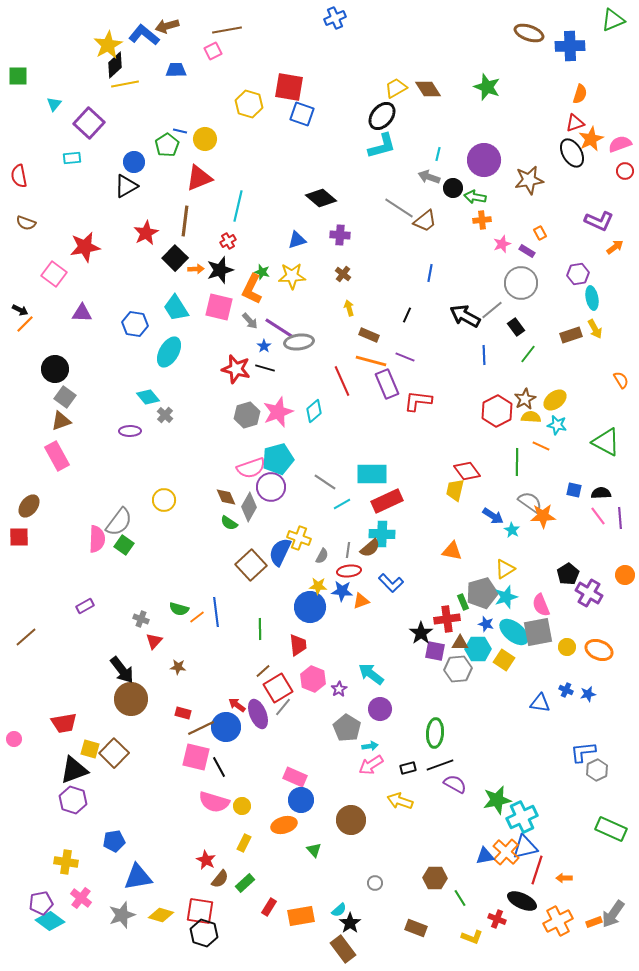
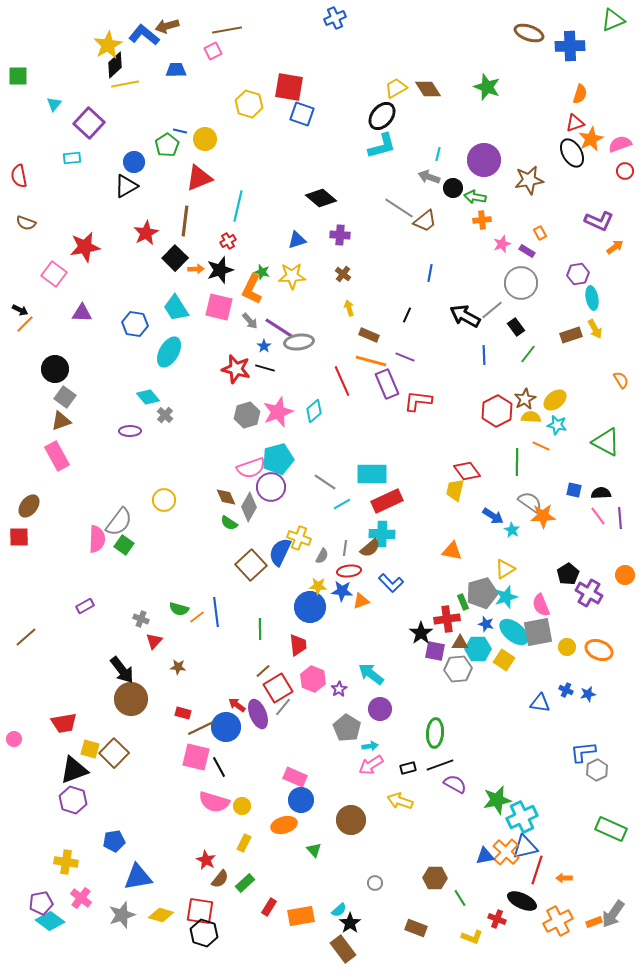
gray line at (348, 550): moved 3 px left, 2 px up
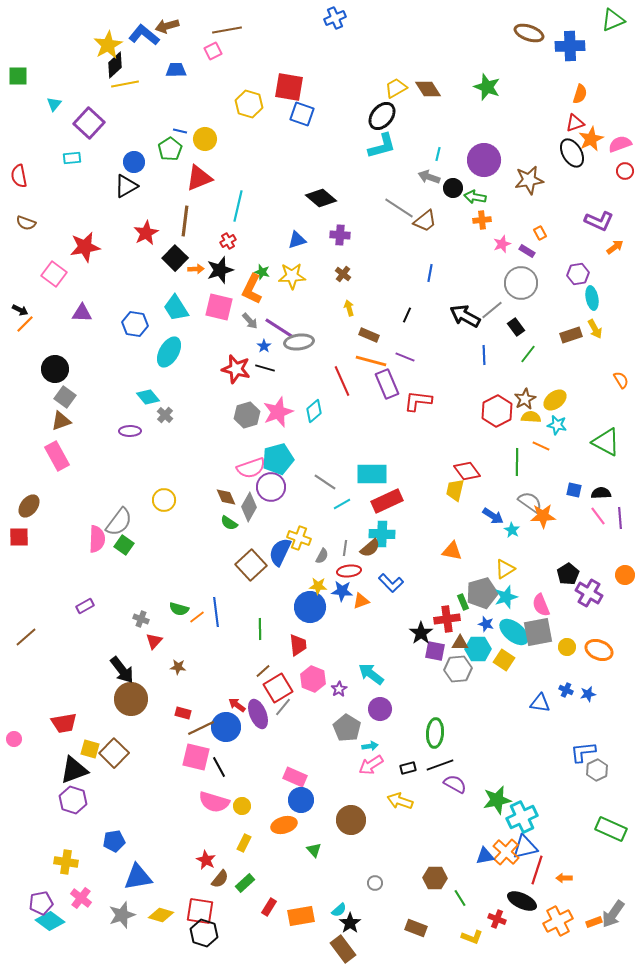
green pentagon at (167, 145): moved 3 px right, 4 px down
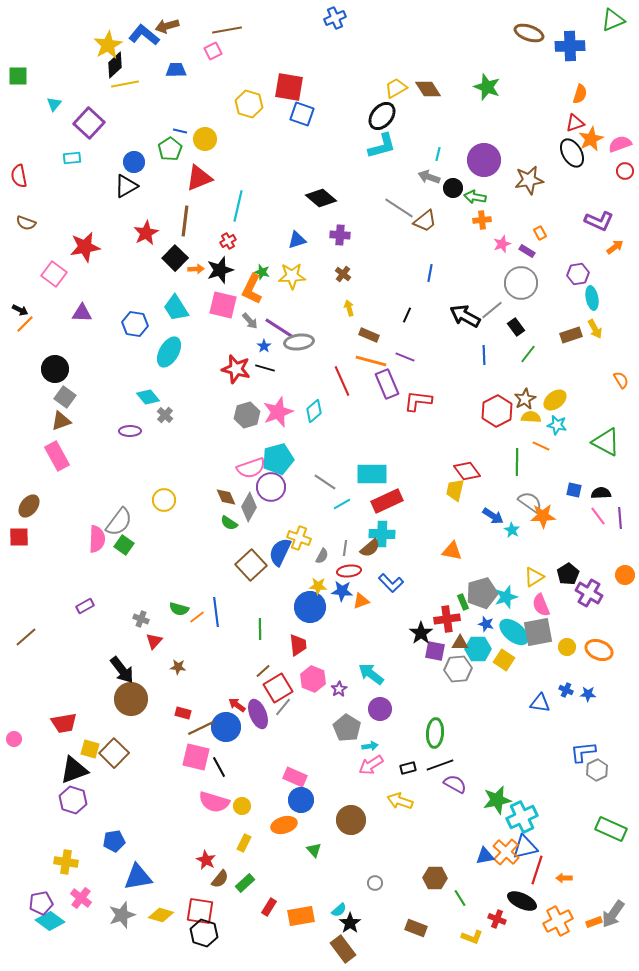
pink square at (219, 307): moved 4 px right, 2 px up
yellow triangle at (505, 569): moved 29 px right, 8 px down
blue star at (588, 694): rotated 14 degrees clockwise
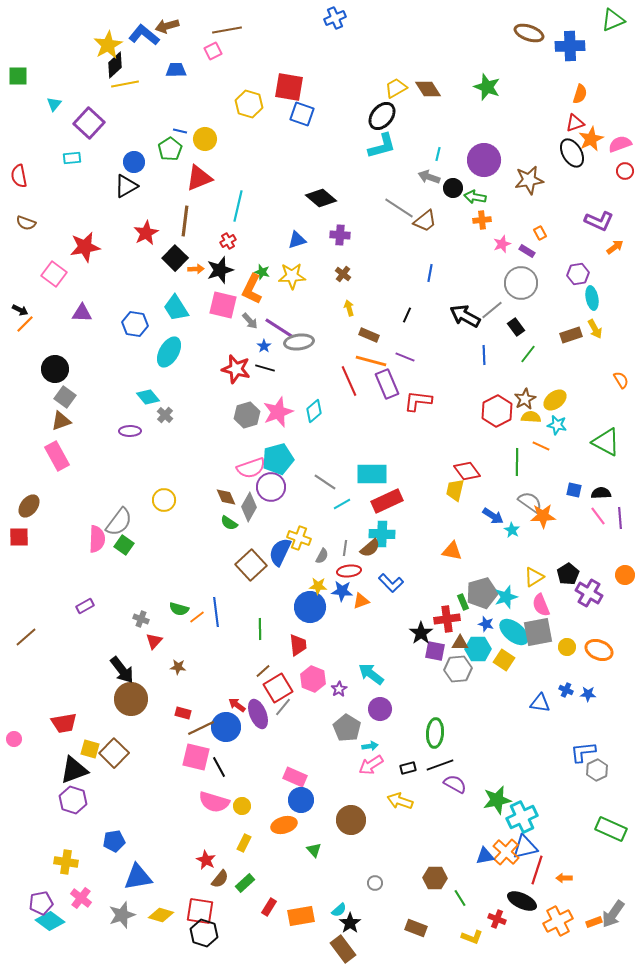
red line at (342, 381): moved 7 px right
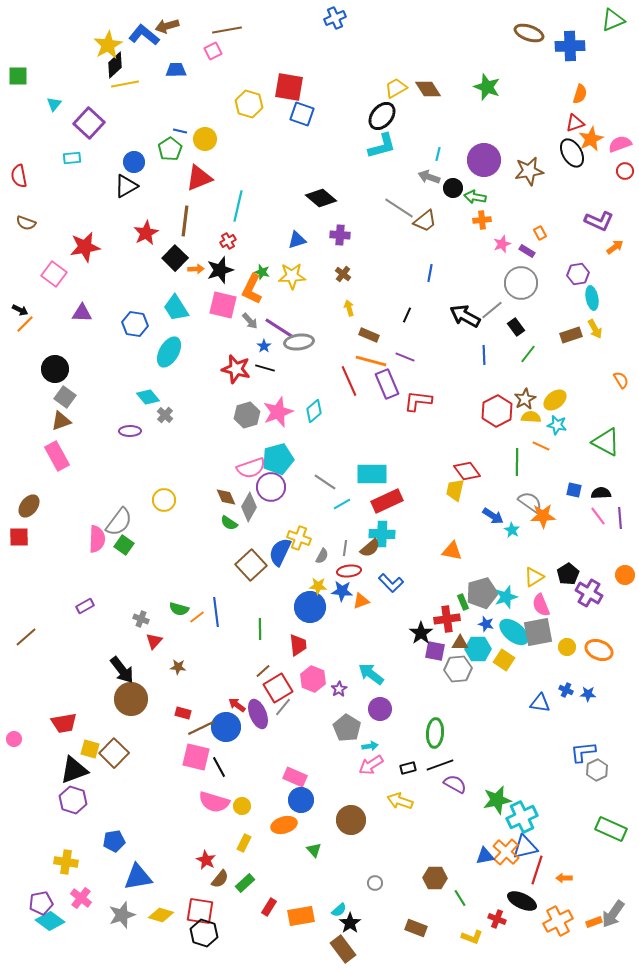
brown star at (529, 180): moved 9 px up
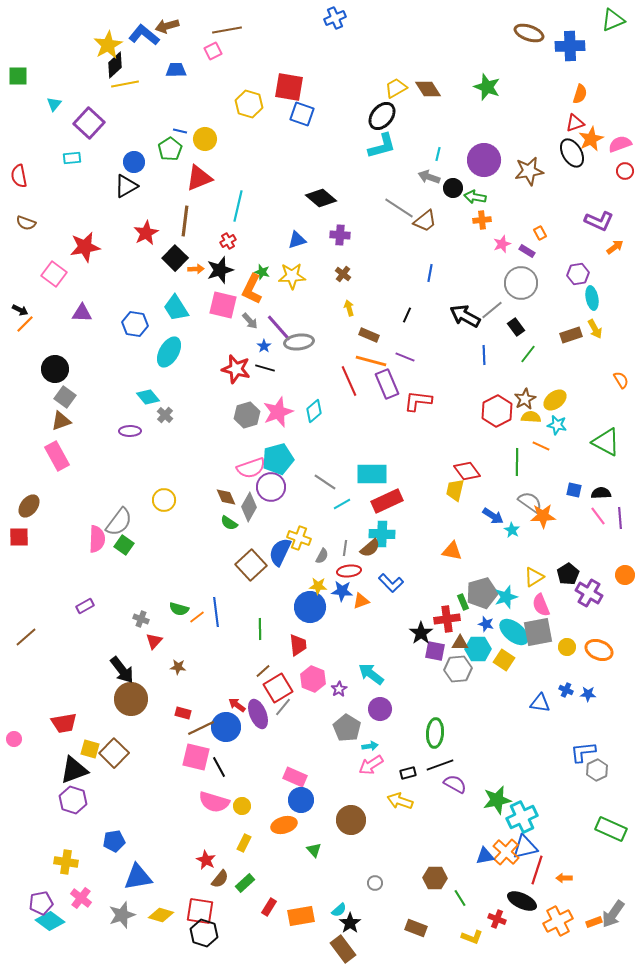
purple line at (279, 328): rotated 16 degrees clockwise
black rectangle at (408, 768): moved 5 px down
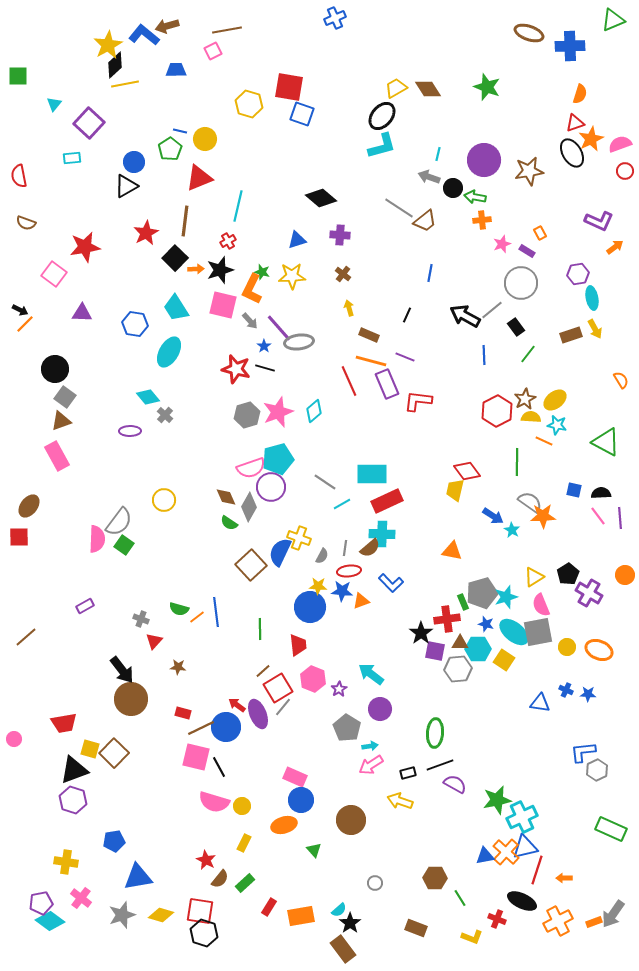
orange line at (541, 446): moved 3 px right, 5 px up
